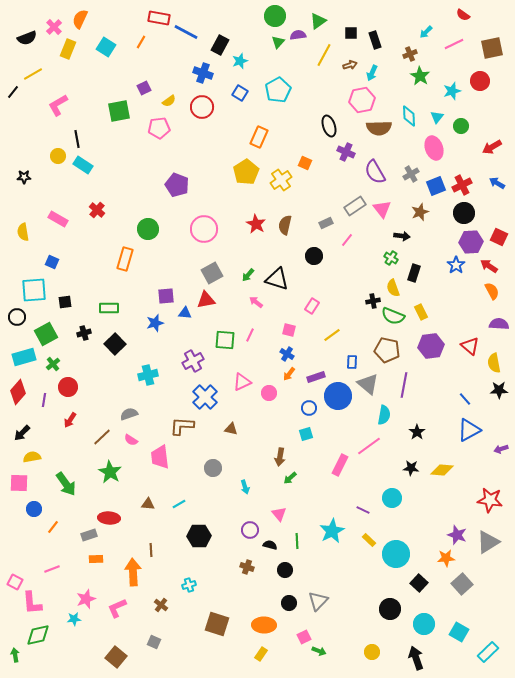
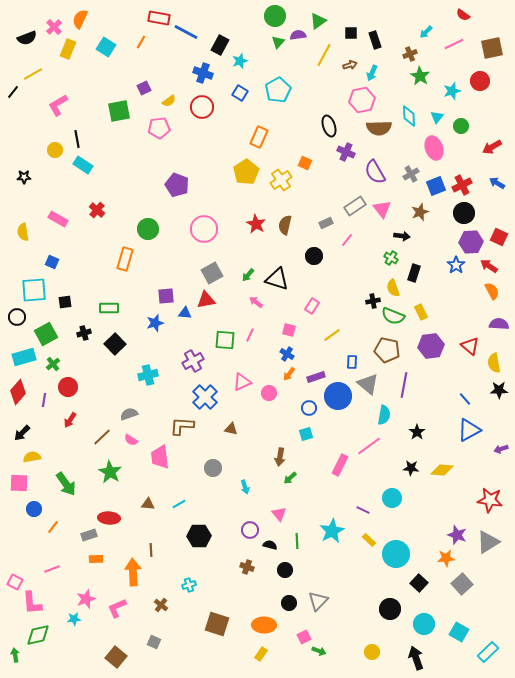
yellow circle at (58, 156): moved 3 px left, 6 px up
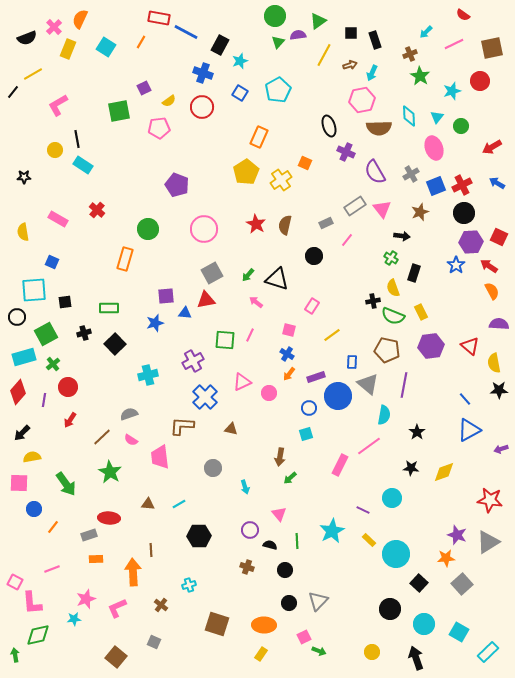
yellow diamond at (442, 470): moved 2 px right, 2 px down; rotated 25 degrees counterclockwise
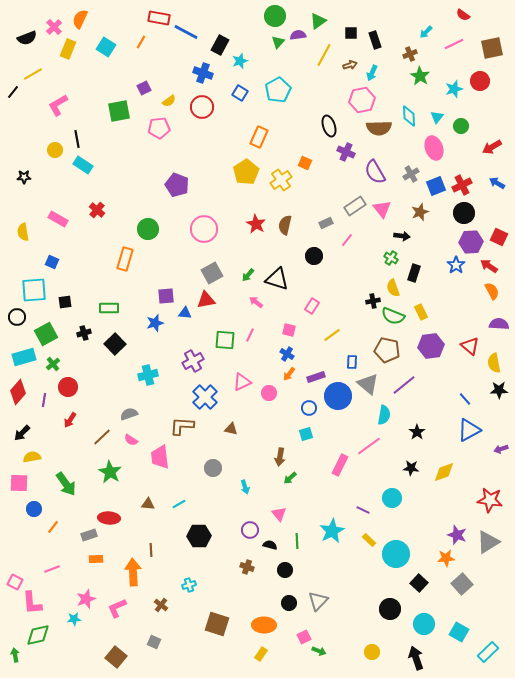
cyan star at (452, 91): moved 2 px right, 2 px up
purple line at (404, 385): rotated 40 degrees clockwise
